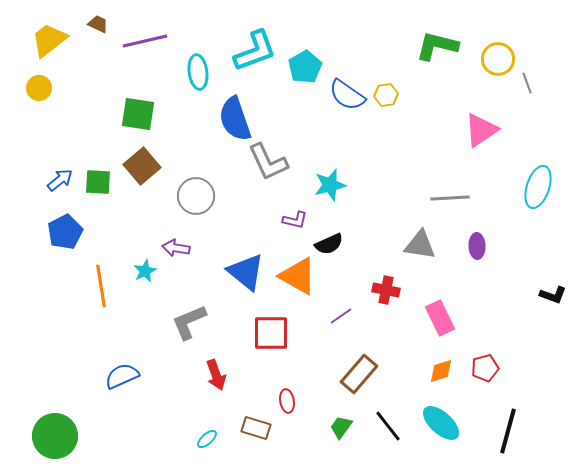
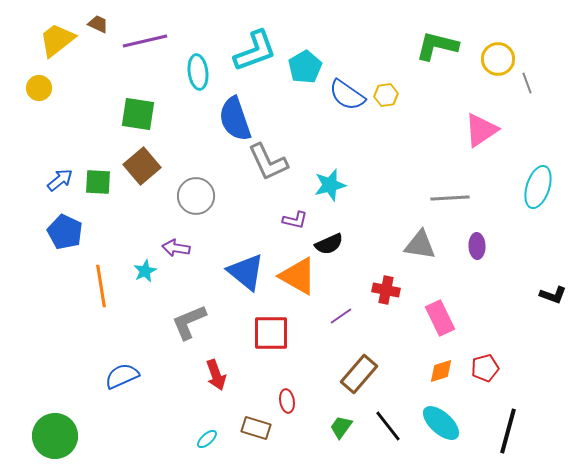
yellow trapezoid at (49, 40): moved 8 px right
blue pentagon at (65, 232): rotated 20 degrees counterclockwise
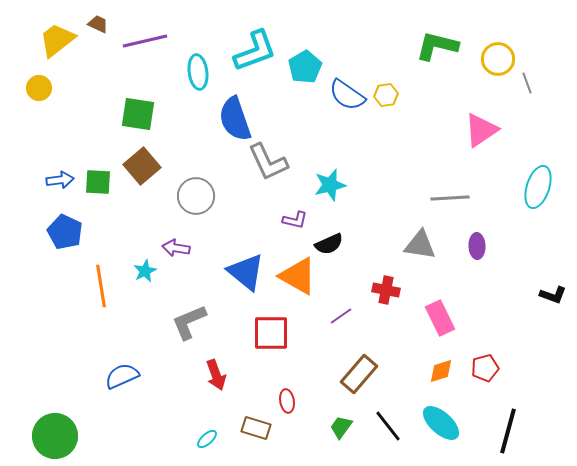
blue arrow at (60, 180): rotated 32 degrees clockwise
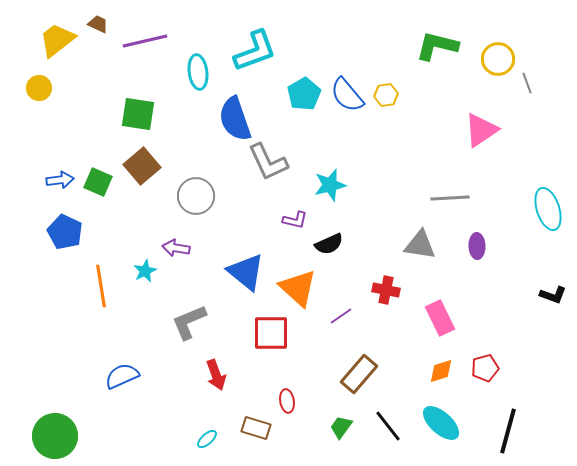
cyan pentagon at (305, 67): moved 1 px left, 27 px down
blue semicircle at (347, 95): rotated 15 degrees clockwise
green square at (98, 182): rotated 20 degrees clockwise
cyan ellipse at (538, 187): moved 10 px right, 22 px down; rotated 36 degrees counterclockwise
orange triangle at (298, 276): moved 12 px down; rotated 12 degrees clockwise
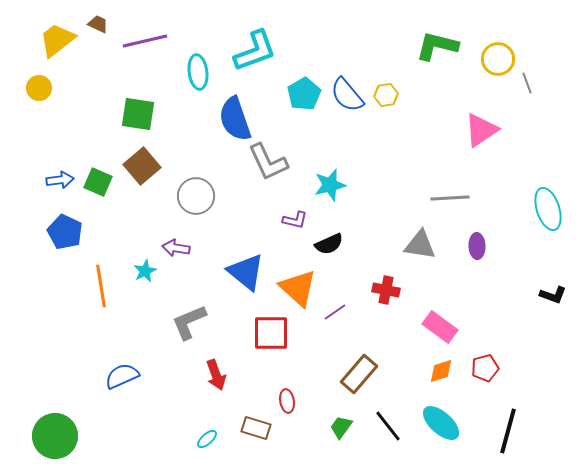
purple line at (341, 316): moved 6 px left, 4 px up
pink rectangle at (440, 318): moved 9 px down; rotated 28 degrees counterclockwise
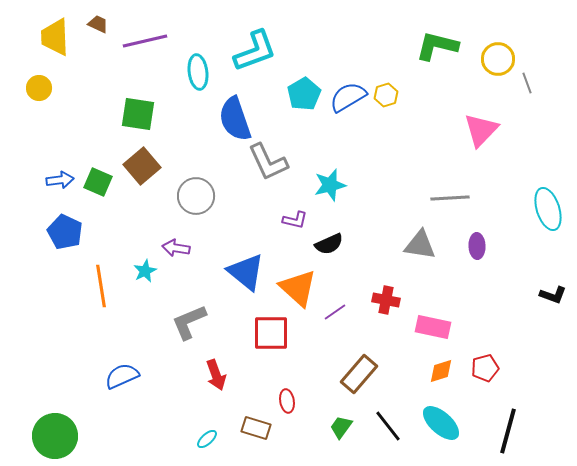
yellow trapezoid at (57, 40): moved 2 px left, 3 px up; rotated 54 degrees counterclockwise
blue semicircle at (347, 95): moved 1 px right, 2 px down; rotated 99 degrees clockwise
yellow hexagon at (386, 95): rotated 10 degrees counterclockwise
pink triangle at (481, 130): rotated 12 degrees counterclockwise
red cross at (386, 290): moved 10 px down
pink rectangle at (440, 327): moved 7 px left; rotated 24 degrees counterclockwise
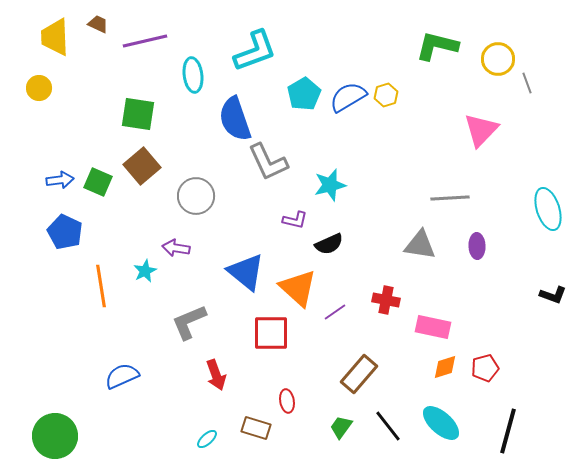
cyan ellipse at (198, 72): moved 5 px left, 3 px down
orange diamond at (441, 371): moved 4 px right, 4 px up
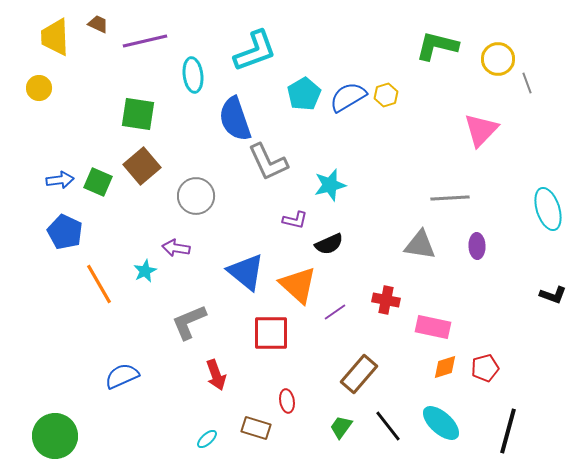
orange line at (101, 286): moved 2 px left, 2 px up; rotated 21 degrees counterclockwise
orange triangle at (298, 288): moved 3 px up
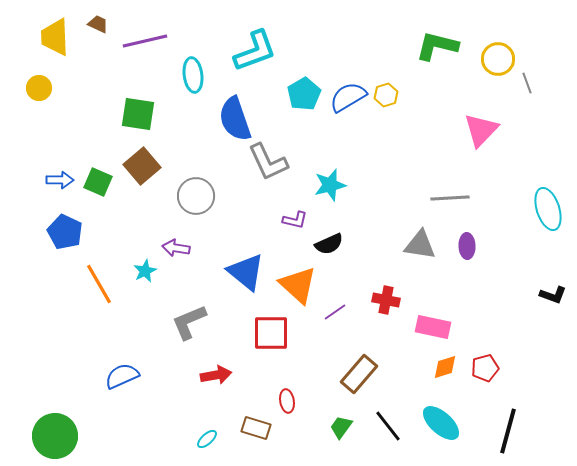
blue arrow at (60, 180): rotated 8 degrees clockwise
purple ellipse at (477, 246): moved 10 px left
red arrow at (216, 375): rotated 80 degrees counterclockwise
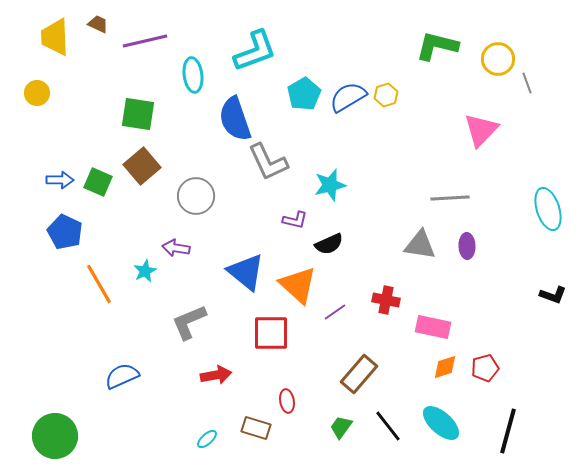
yellow circle at (39, 88): moved 2 px left, 5 px down
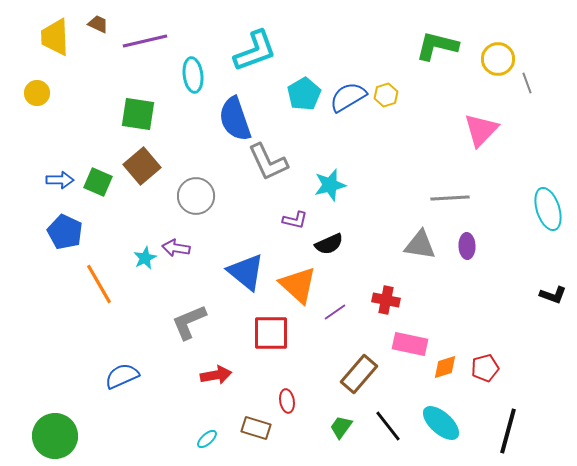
cyan star at (145, 271): moved 13 px up
pink rectangle at (433, 327): moved 23 px left, 17 px down
